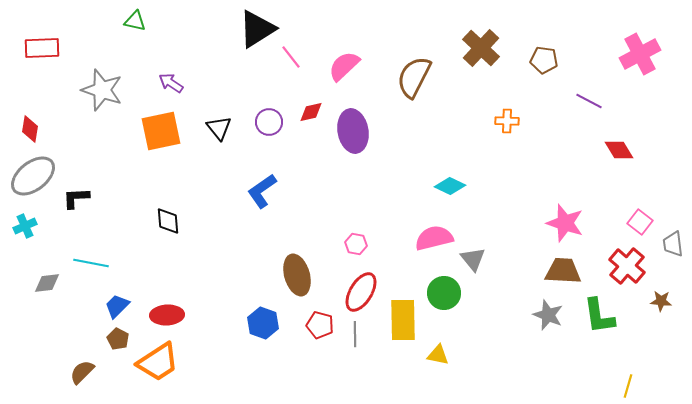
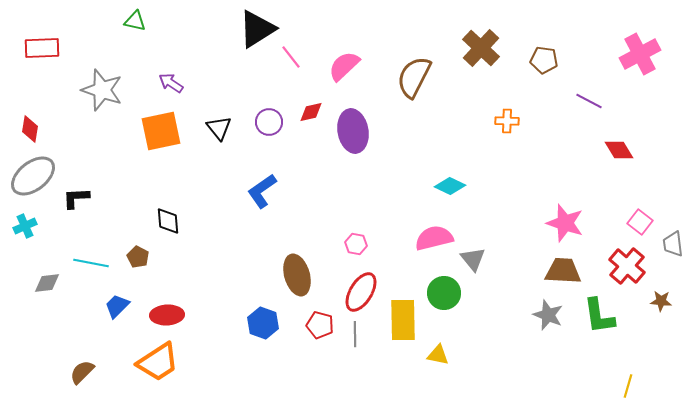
brown pentagon at (118, 339): moved 20 px right, 82 px up
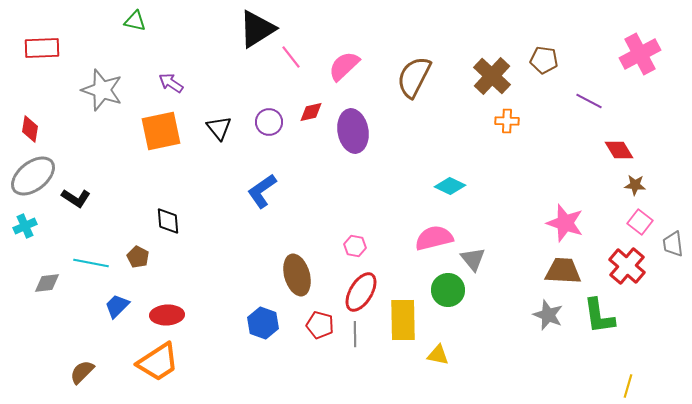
brown cross at (481, 48): moved 11 px right, 28 px down
black L-shape at (76, 198): rotated 144 degrees counterclockwise
pink hexagon at (356, 244): moved 1 px left, 2 px down
green circle at (444, 293): moved 4 px right, 3 px up
brown star at (661, 301): moved 26 px left, 116 px up
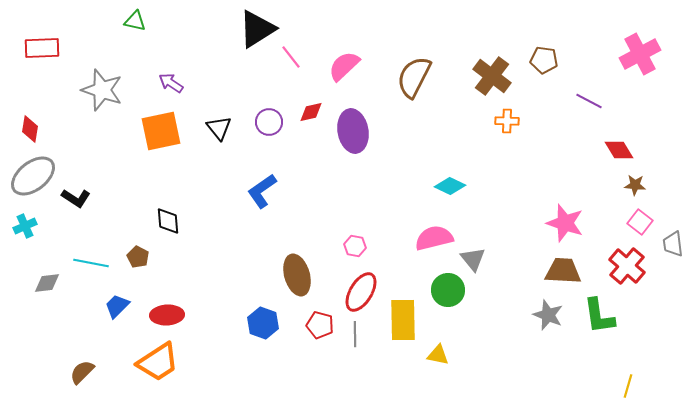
brown cross at (492, 76): rotated 6 degrees counterclockwise
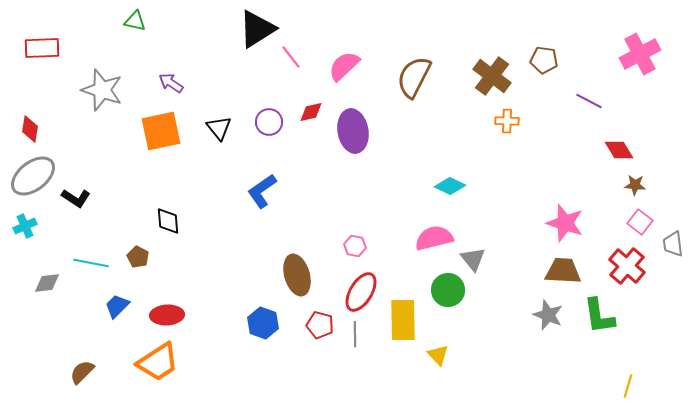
yellow triangle at (438, 355): rotated 35 degrees clockwise
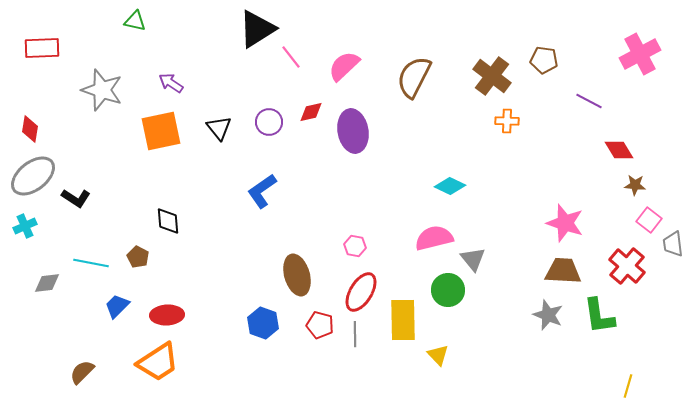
pink square at (640, 222): moved 9 px right, 2 px up
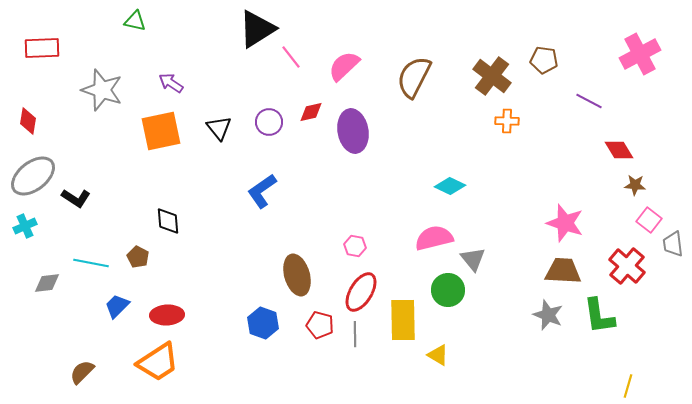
red diamond at (30, 129): moved 2 px left, 8 px up
yellow triangle at (438, 355): rotated 15 degrees counterclockwise
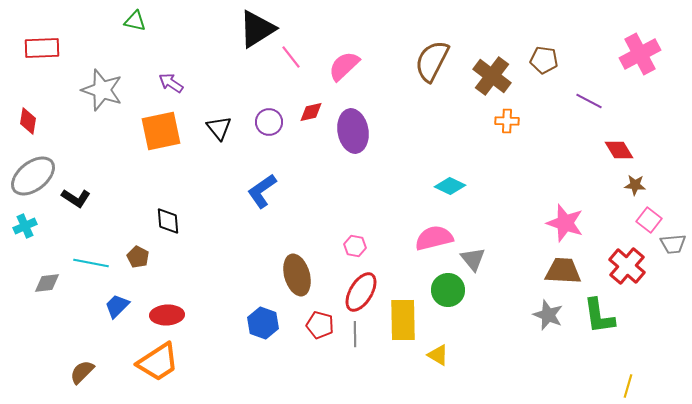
brown semicircle at (414, 77): moved 18 px right, 16 px up
gray trapezoid at (673, 244): rotated 88 degrees counterclockwise
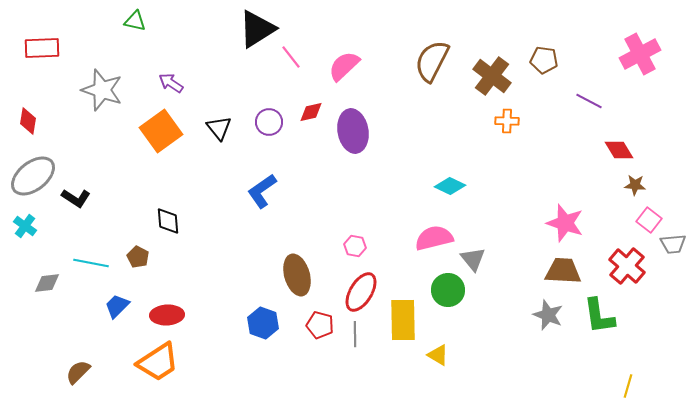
orange square at (161, 131): rotated 24 degrees counterclockwise
cyan cross at (25, 226): rotated 30 degrees counterclockwise
brown semicircle at (82, 372): moved 4 px left
